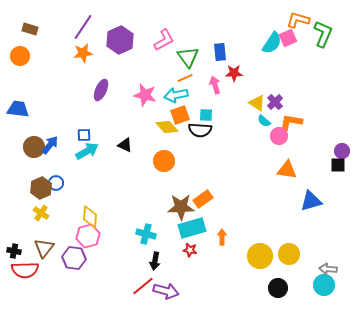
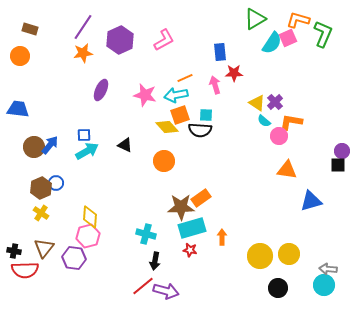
green triangle at (188, 57): moved 67 px right, 38 px up; rotated 35 degrees clockwise
orange rectangle at (203, 199): moved 2 px left, 1 px up
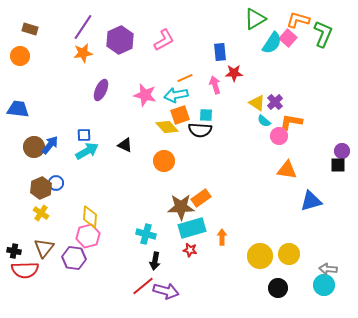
pink square at (288, 38): rotated 24 degrees counterclockwise
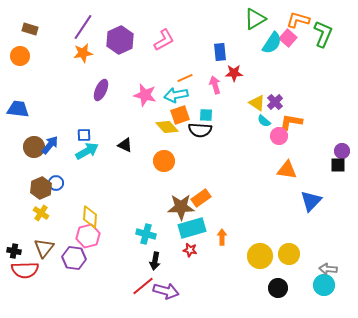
blue triangle at (311, 201): rotated 30 degrees counterclockwise
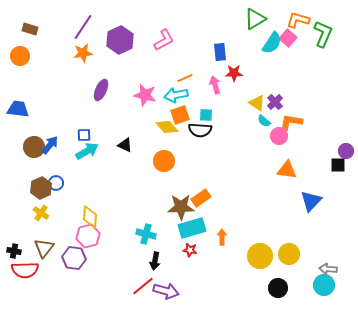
purple circle at (342, 151): moved 4 px right
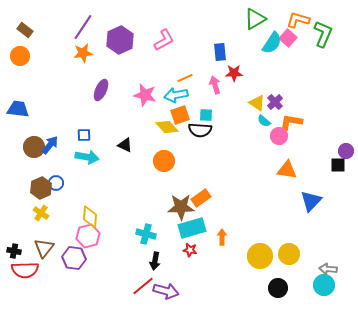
brown rectangle at (30, 29): moved 5 px left, 1 px down; rotated 21 degrees clockwise
cyan arrow at (87, 151): moved 6 px down; rotated 40 degrees clockwise
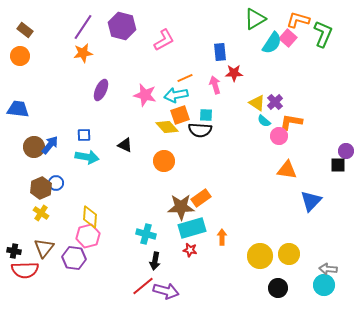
purple hexagon at (120, 40): moved 2 px right, 14 px up; rotated 20 degrees counterclockwise
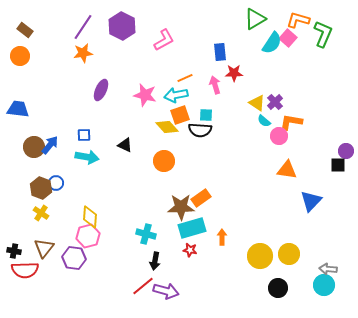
purple hexagon at (122, 26): rotated 12 degrees clockwise
brown hexagon at (41, 188): rotated 15 degrees counterclockwise
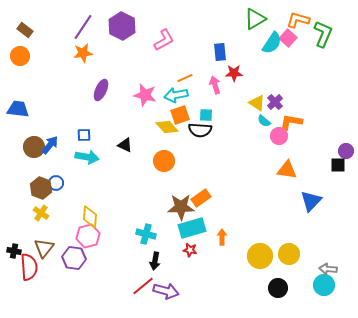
red semicircle at (25, 270): moved 4 px right, 3 px up; rotated 92 degrees counterclockwise
